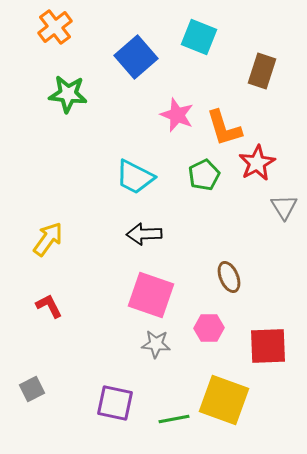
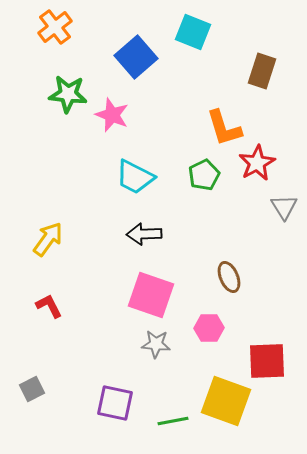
cyan square: moved 6 px left, 5 px up
pink star: moved 65 px left
red square: moved 1 px left, 15 px down
yellow square: moved 2 px right, 1 px down
green line: moved 1 px left, 2 px down
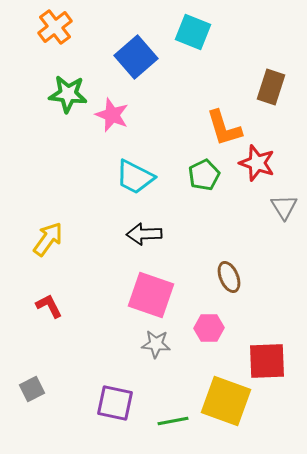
brown rectangle: moved 9 px right, 16 px down
red star: rotated 24 degrees counterclockwise
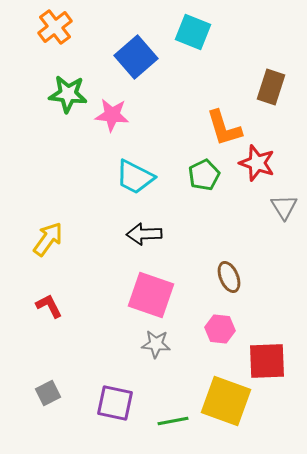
pink star: rotated 16 degrees counterclockwise
pink hexagon: moved 11 px right, 1 px down; rotated 8 degrees clockwise
gray square: moved 16 px right, 4 px down
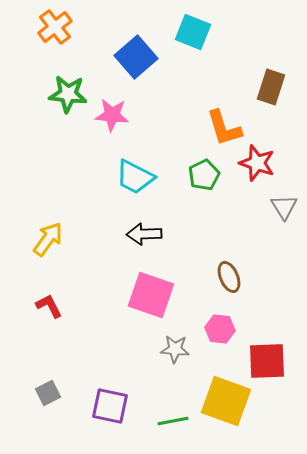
gray star: moved 19 px right, 5 px down
purple square: moved 5 px left, 3 px down
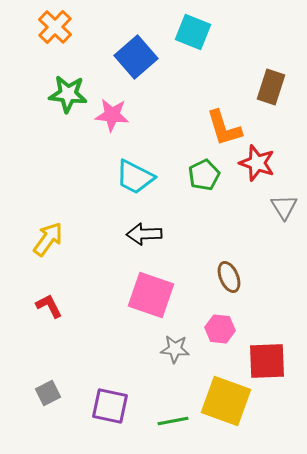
orange cross: rotated 8 degrees counterclockwise
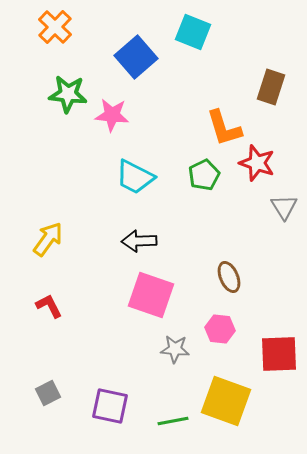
black arrow: moved 5 px left, 7 px down
red square: moved 12 px right, 7 px up
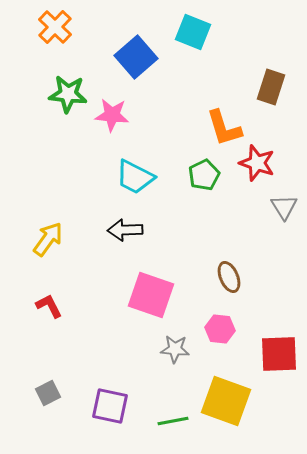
black arrow: moved 14 px left, 11 px up
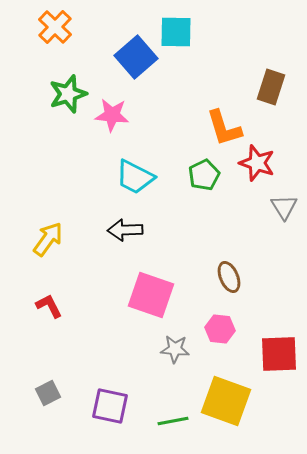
cyan square: moved 17 px left; rotated 21 degrees counterclockwise
green star: rotated 24 degrees counterclockwise
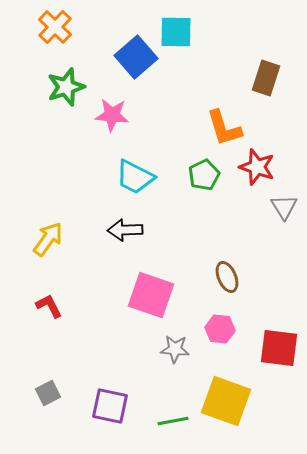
brown rectangle: moved 5 px left, 9 px up
green star: moved 2 px left, 7 px up
red star: moved 4 px down
brown ellipse: moved 2 px left
red square: moved 6 px up; rotated 9 degrees clockwise
